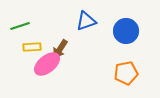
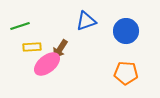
orange pentagon: rotated 15 degrees clockwise
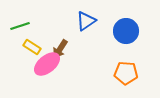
blue triangle: rotated 15 degrees counterclockwise
yellow rectangle: rotated 36 degrees clockwise
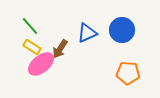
blue triangle: moved 1 px right, 12 px down; rotated 10 degrees clockwise
green line: moved 10 px right; rotated 66 degrees clockwise
blue circle: moved 4 px left, 1 px up
pink ellipse: moved 6 px left
orange pentagon: moved 2 px right
